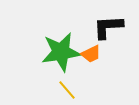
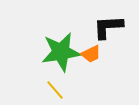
yellow line: moved 12 px left
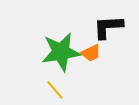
orange trapezoid: moved 1 px up
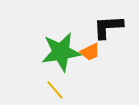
orange trapezoid: moved 1 px left, 1 px up
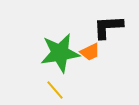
green star: moved 1 px left, 1 px down
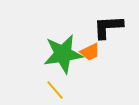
green star: moved 3 px right, 1 px down
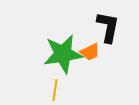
black L-shape: rotated 104 degrees clockwise
yellow line: rotated 50 degrees clockwise
